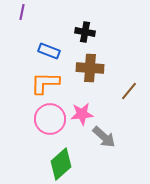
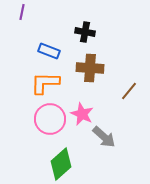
pink star: rotated 30 degrees clockwise
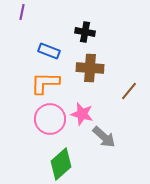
pink star: rotated 10 degrees counterclockwise
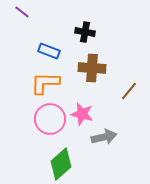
purple line: rotated 63 degrees counterclockwise
brown cross: moved 2 px right
gray arrow: rotated 55 degrees counterclockwise
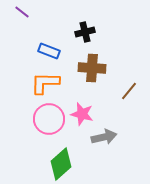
black cross: rotated 24 degrees counterclockwise
pink circle: moved 1 px left
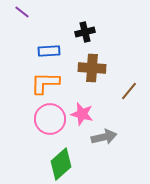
blue rectangle: rotated 25 degrees counterclockwise
pink circle: moved 1 px right
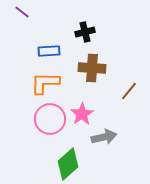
pink star: rotated 25 degrees clockwise
green diamond: moved 7 px right
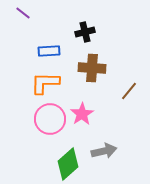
purple line: moved 1 px right, 1 px down
gray arrow: moved 14 px down
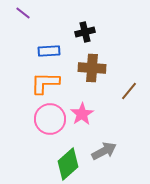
gray arrow: rotated 15 degrees counterclockwise
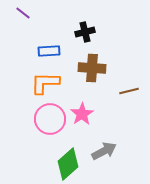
brown line: rotated 36 degrees clockwise
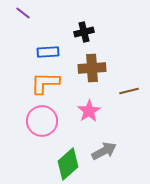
black cross: moved 1 px left
blue rectangle: moved 1 px left, 1 px down
brown cross: rotated 8 degrees counterclockwise
pink star: moved 7 px right, 3 px up
pink circle: moved 8 px left, 2 px down
